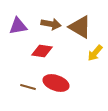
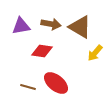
purple triangle: moved 3 px right
red ellipse: rotated 20 degrees clockwise
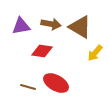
red ellipse: rotated 10 degrees counterclockwise
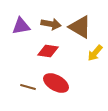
red diamond: moved 6 px right
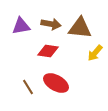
brown triangle: moved 1 px down; rotated 25 degrees counterclockwise
brown line: rotated 42 degrees clockwise
